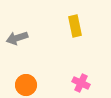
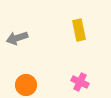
yellow rectangle: moved 4 px right, 4 px down
pink cross: moved 1 px left, 1 px up
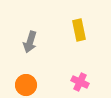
gray arrow: moved 13 px right, 4 px down; rotated 55 degrees counterclockwise
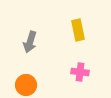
yellow rectangle: moved 1 px left
pink cross: moved 10 px up; rotated 18 degrees counterclockwise
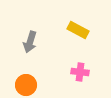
yellow rectangle: rotated 50 degrees counterclockwise
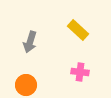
yellow rectangle: rotated 15 degrees clockwise
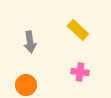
gray arrow: rotated 25 degrees counterclockwise
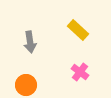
pink cross: rotated 30 degrees clockwise
